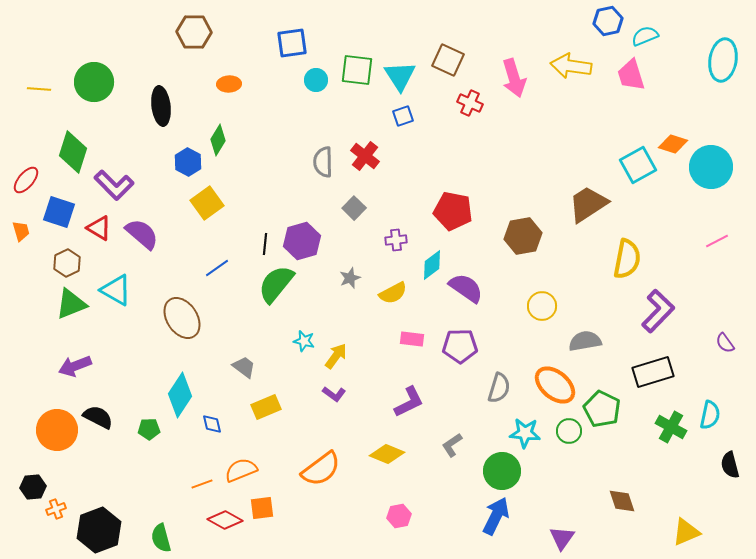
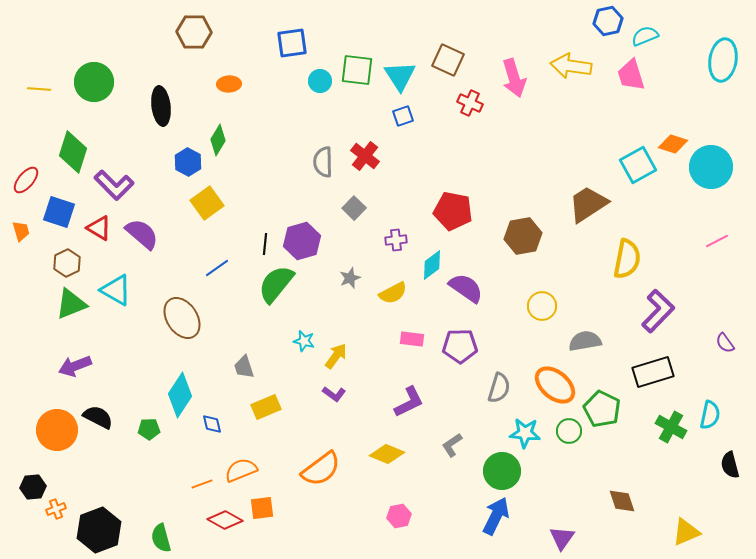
cyan circle at (316, 80): moved 4 px right, 1 px down
gray trapezoid at (244, 367): rotated 145 degrees counterclockwise
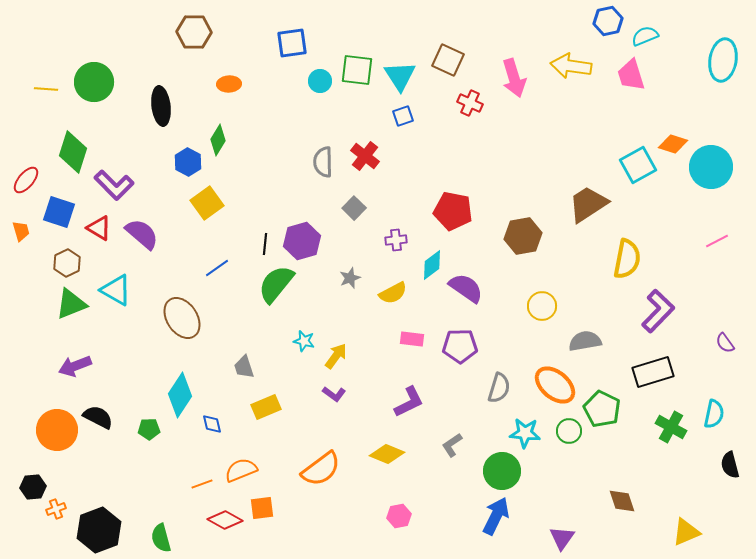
yellow line at (39, 89): moved 7 px right
cyan semicircle at (710, 415): moved 4 px right, 1 px up
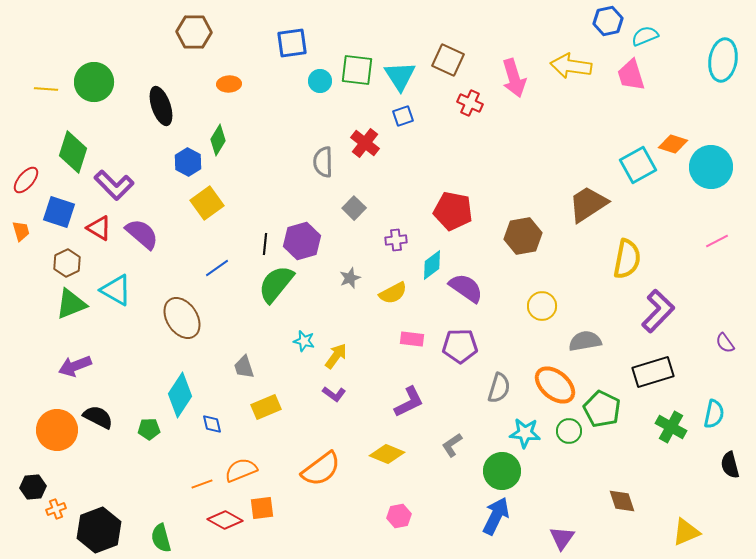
black ellipse at (161, 106): rotated 12 degrees counterclockwise
red cross at (365, 156): moved 13 px up
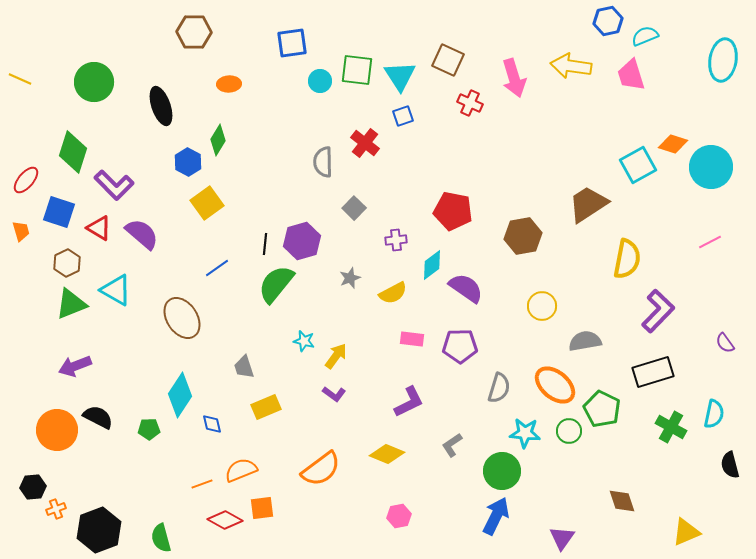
yellow line at (46, 89): moved 26 px left, 10 px up; rotated 20 degrees clockwise
pink line at (717, 241): moved 7 px left, 1 px down
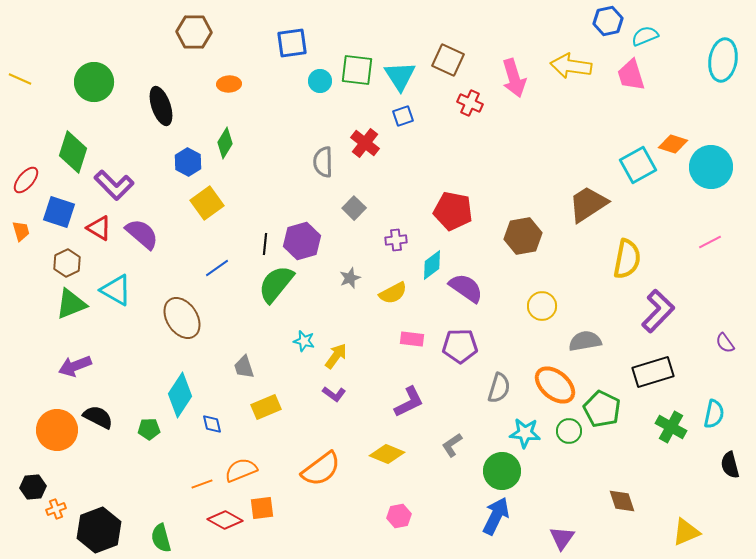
green diamond at (218, 140): moved 7 px right, 3 px down
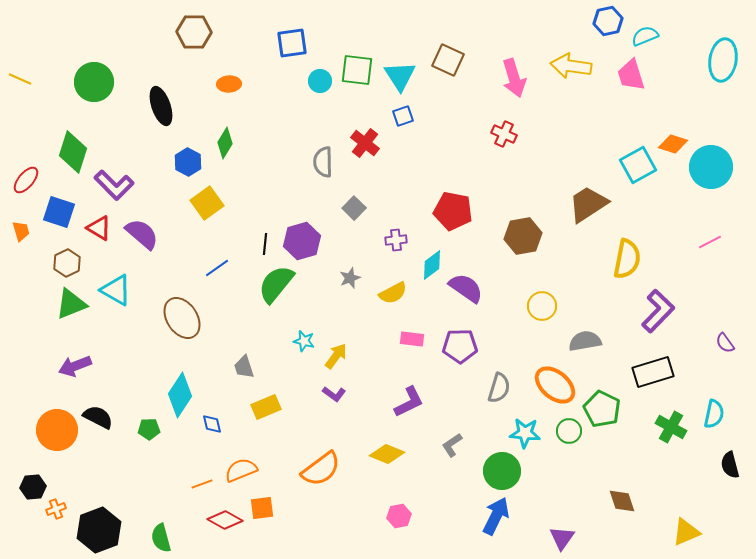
red cross at (470, 103): moved 34 px right, 31 px down
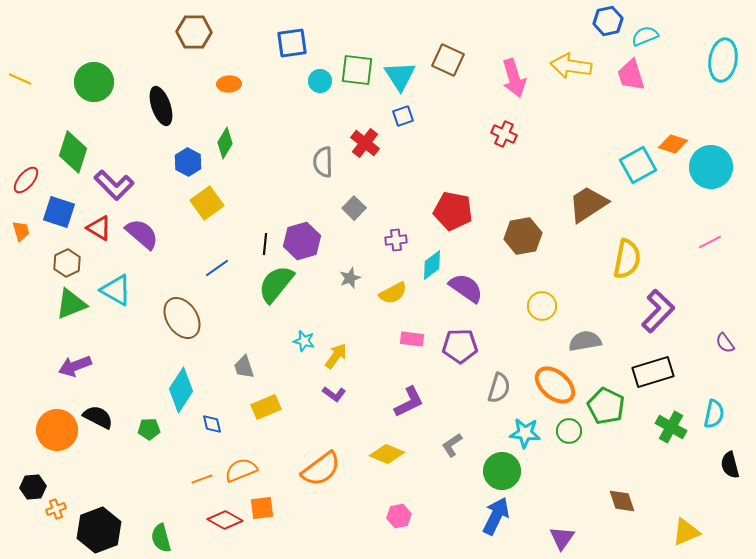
cyan diamond at (180, 395): moved 1 px right, 5 px up
green pentagon at (602, 409): moved 4 px right, 3 px up
orange line at (202, 484): moved 5 px up
